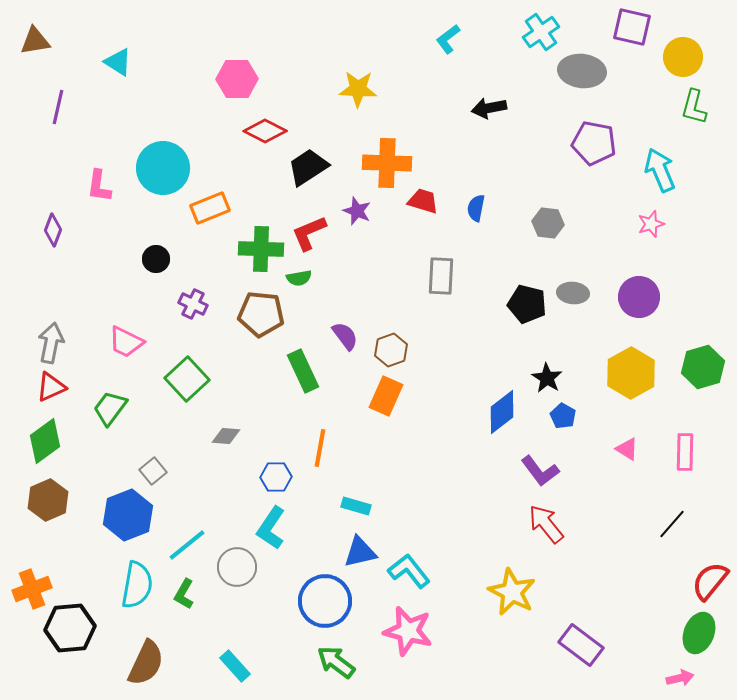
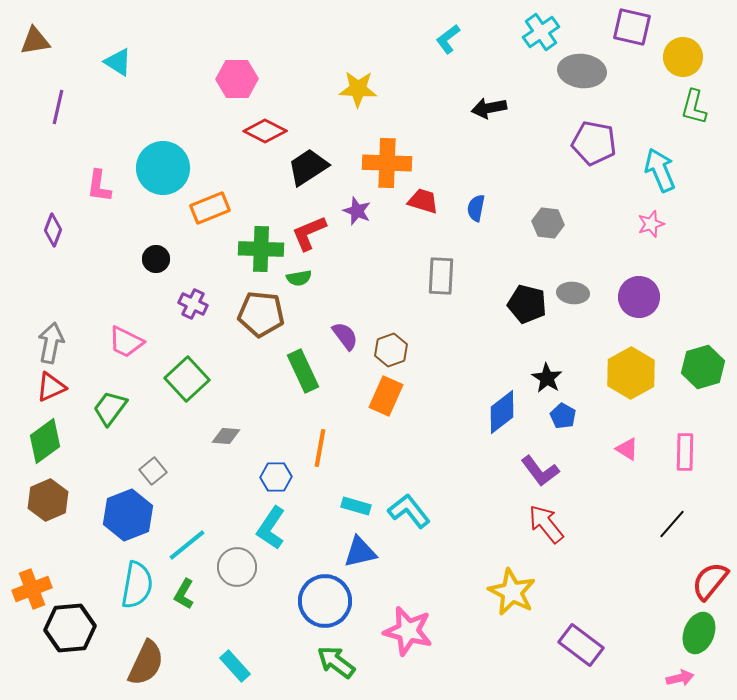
cyan L-shape at (409, 571): moved 60 px up
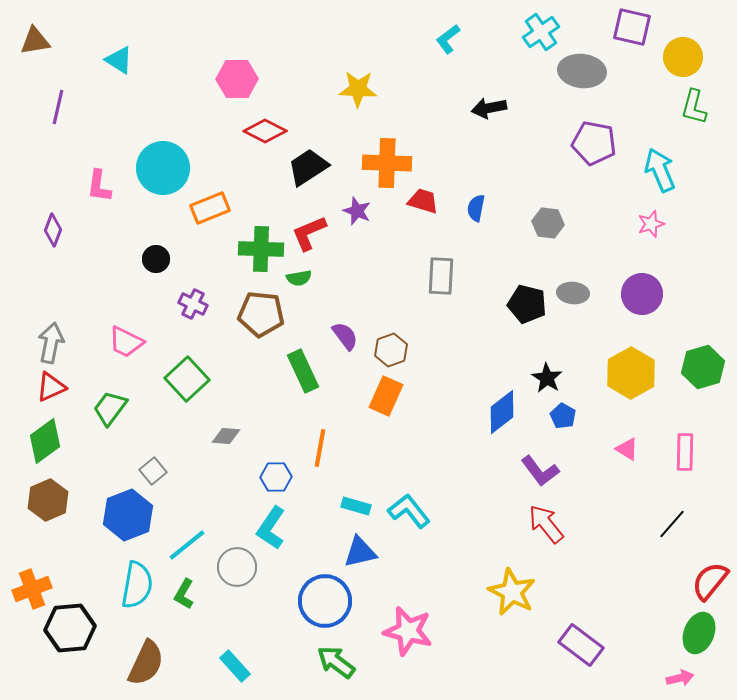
cyan triangle at (118, 62): moved 1 px right, 2 px up
purple circle at (639, 297): moved 3 px right, 3 px up
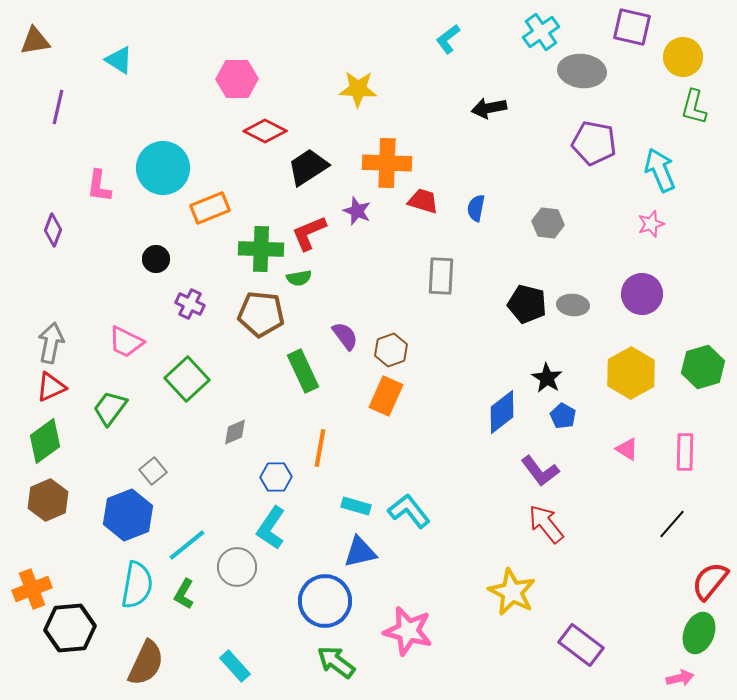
gray ellipse at (573, 293): moved 12 px down
purple cross at (193, 304): moved 3 px left
gray diamond at (226, 436): moved 9 px right, 4 px up; rotated 28 degrees counterclockwise
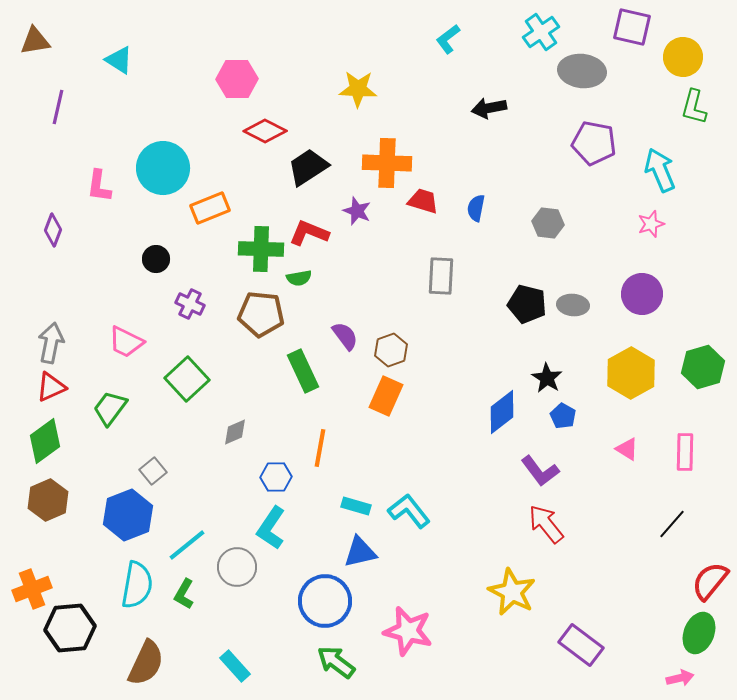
red L-shape at (309, 233): rotated 45 degrees clockwise
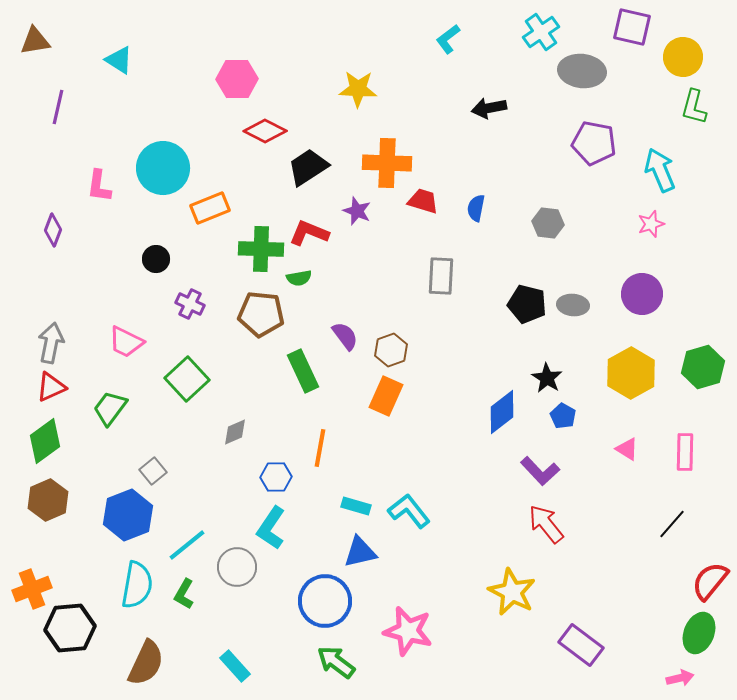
purple L-shape at (540, 471): rotated 6 degrees counterclockwise
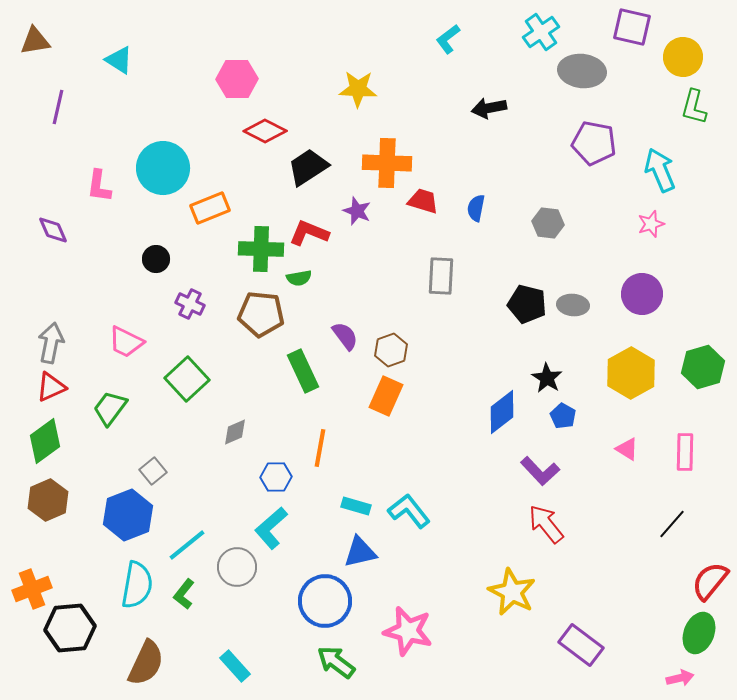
purple diamond at (53, 230): rotated 44 degrees counterclockwise
cyan L-shape at (271, 528): rotated 15 degrees clockwise
green L-shape at (184, 594): rotated 8 degrees clockwise
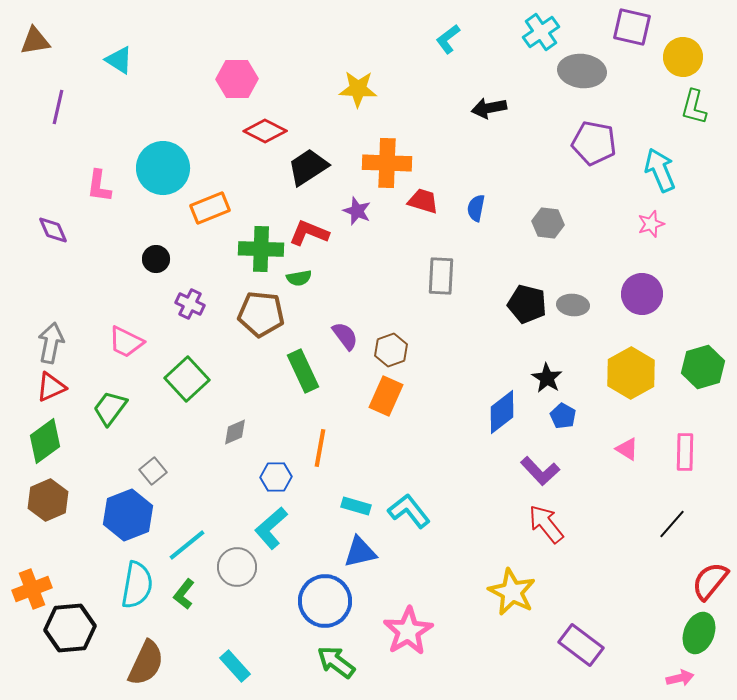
pink star at (408, 631): rotated 27 degrees clockwise
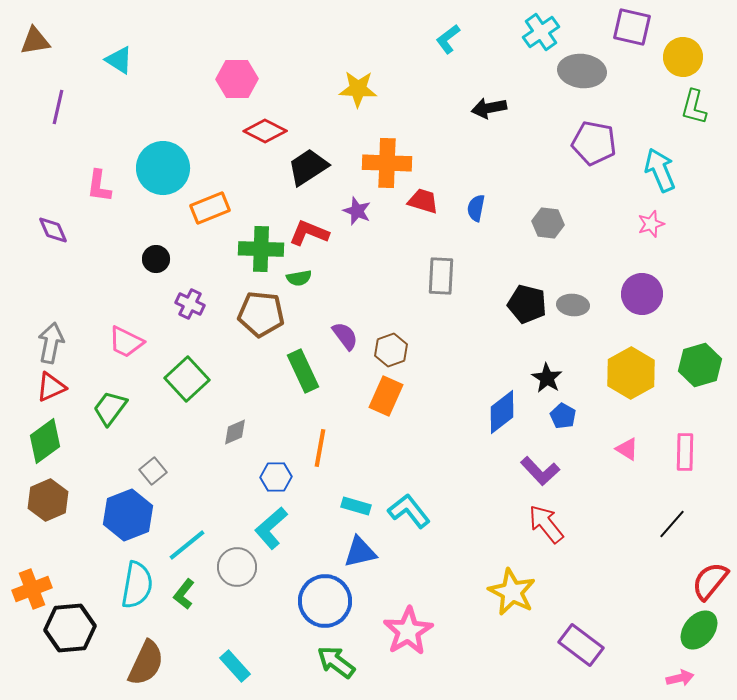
green hexagon at (703, 367): moved 3 px left, 2 px up
green ellipse at (699, 633): moved 3 px up; rotated 18 degrees clockwise
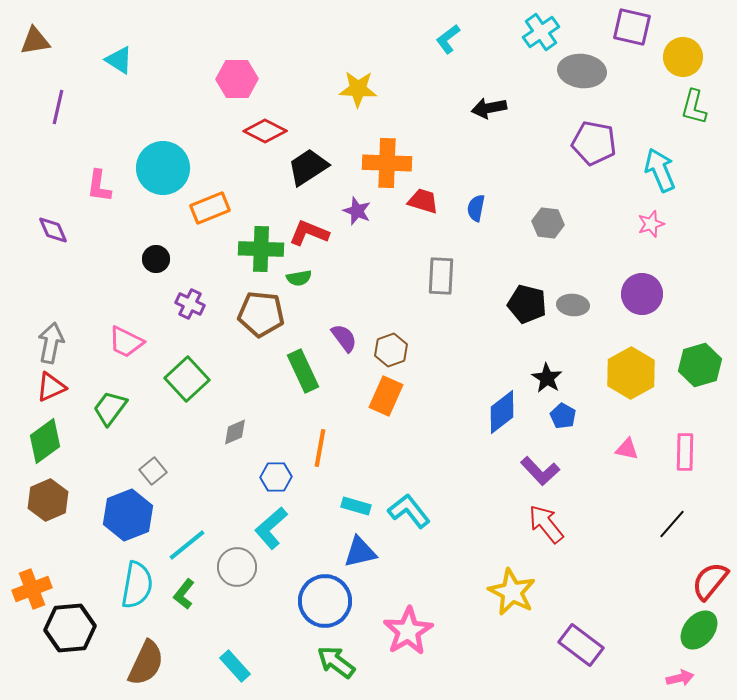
purple semicircle at (345, 336): moved 1 px left, 2 px down
pink triangle at (627, 449): rotated 20 degrees counterclockwise
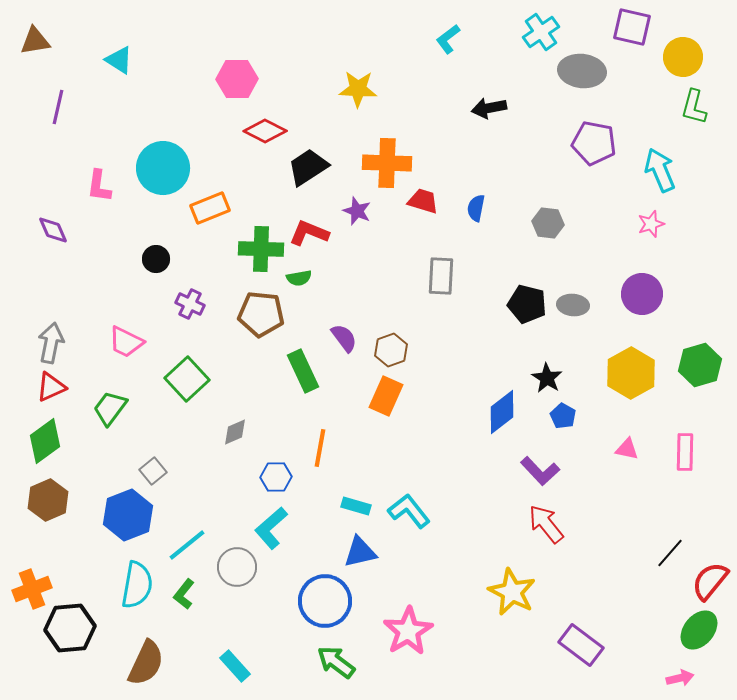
black line at (672, 524): moved 2 px left, 29 px down
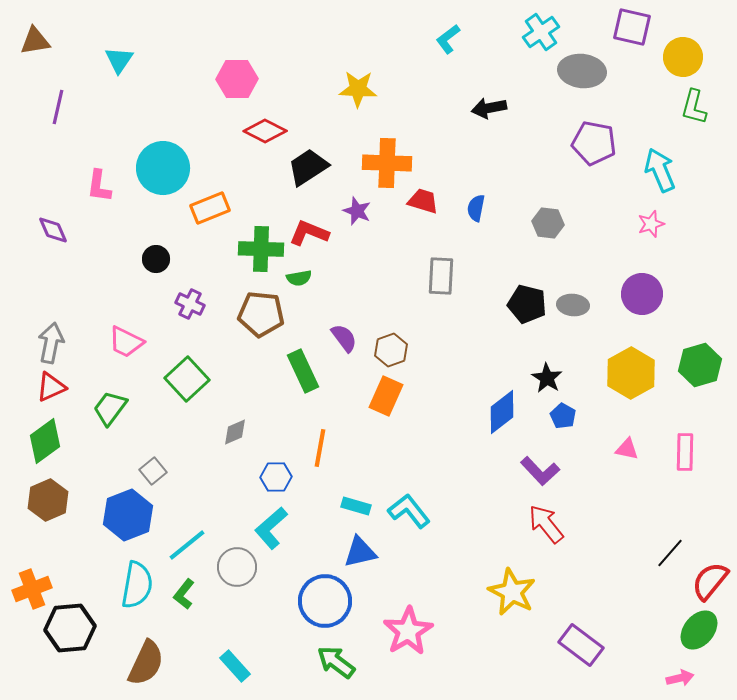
cyan triangle at (119, 60): rotated 32 degrees clockwise
